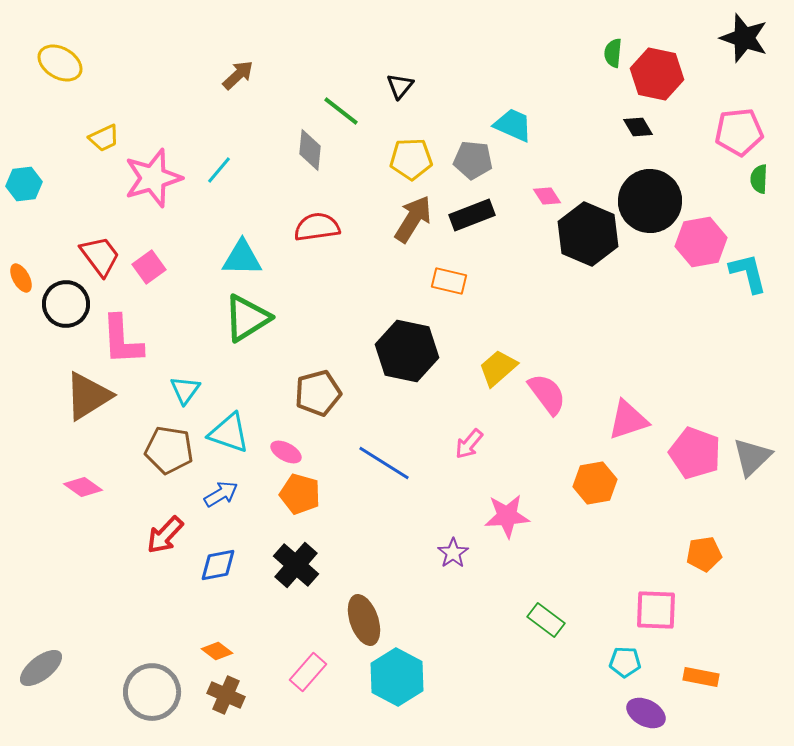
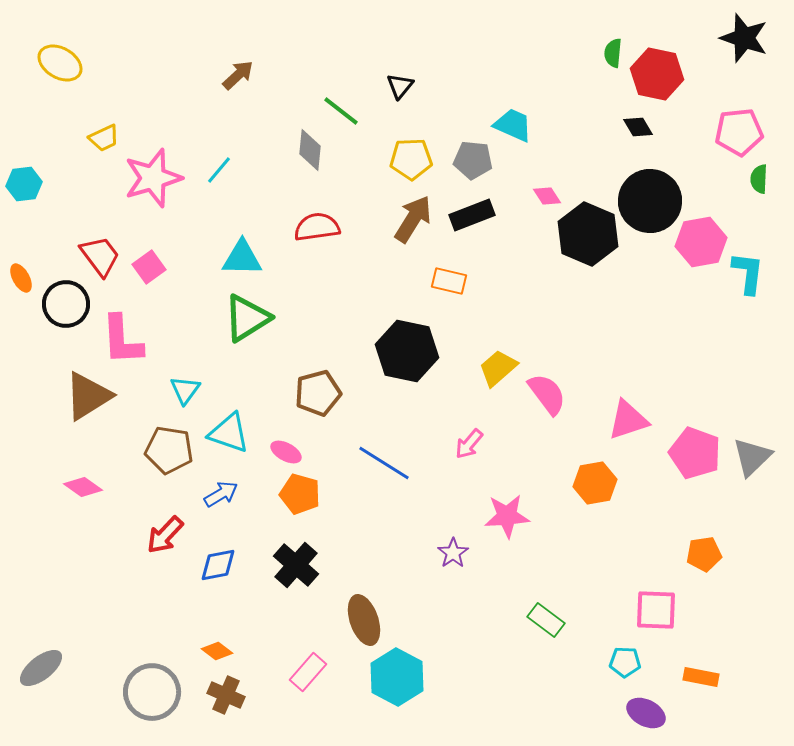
cyan L-shape at (748, 273): rotated 21 degrees clockwise
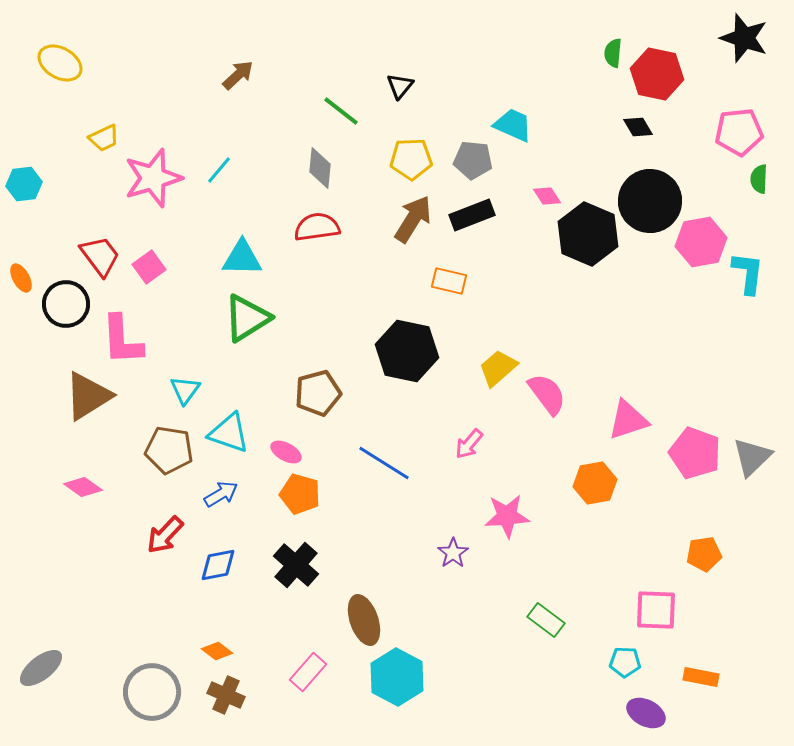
gray diamond at (310, 150): moved 10 px right, 18 px down
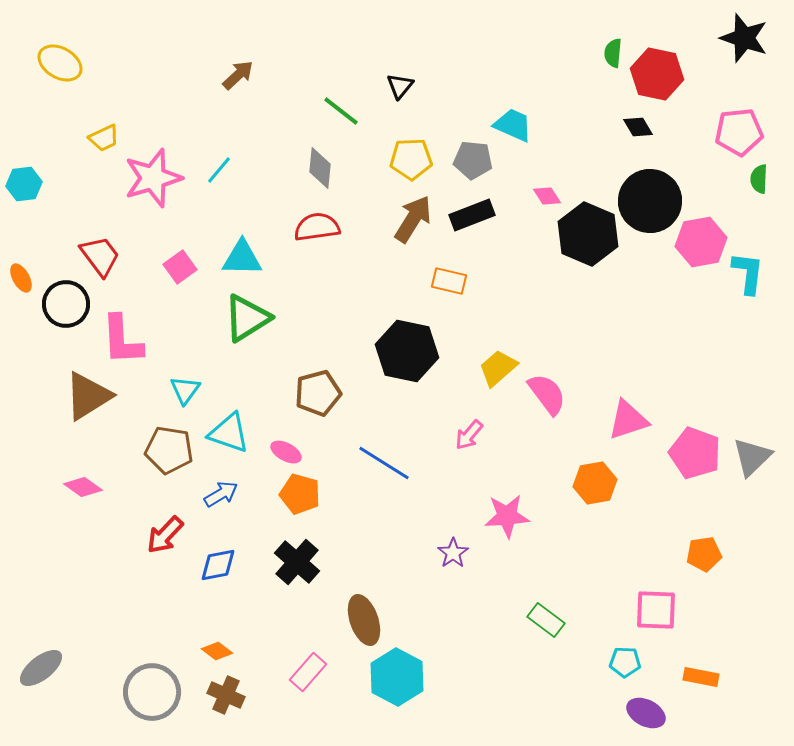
pink square at (149, 267): moved 31 px right
pink arrow at (469, 444): moved 9 px up
black cross at (296, 565): moved 1 px right, 3 px up
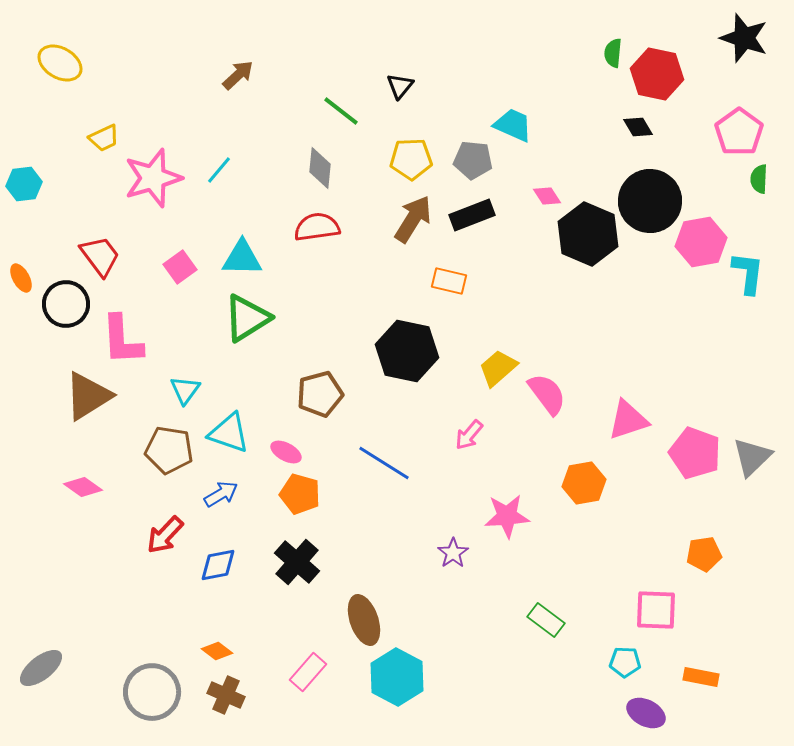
pink pentagon at (739, 132): rotated 30 degrees counterclockwise
brown pentagon at (318, 393): moved 2 px right, 1 px down
orange hexagon at (595, 483): moved 11 px left
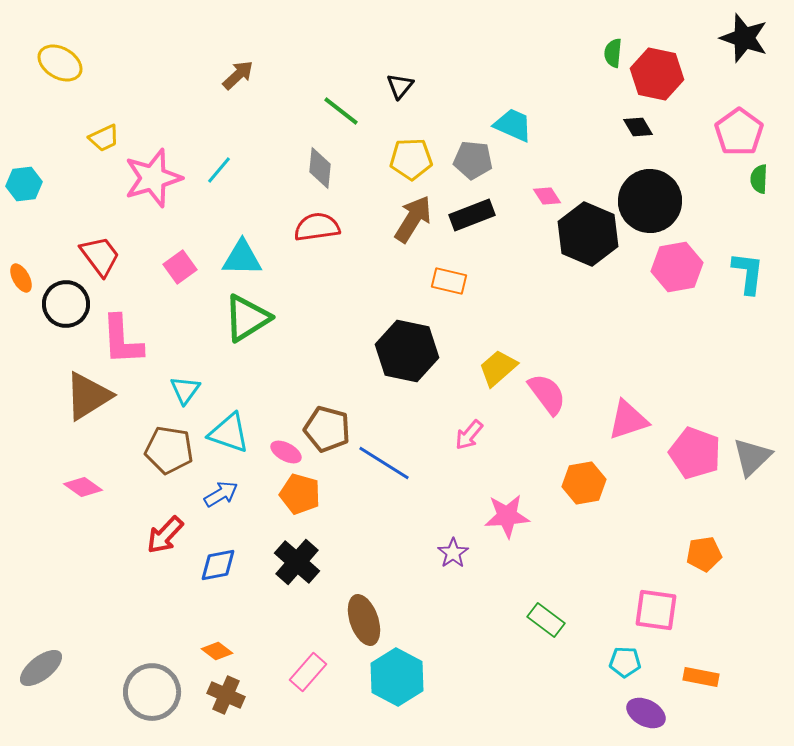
pink hexagon at (701, 242): moved 24 px left, 25 px down
brown pentagon at (320, 394): moved 7 px right, 35 px down; rotated 30 degrees clockwise
pink square at (656, 610): rotated 6 degrees clockwise
